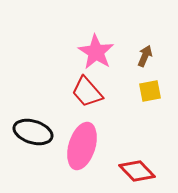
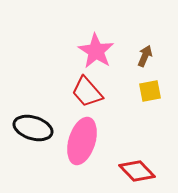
pink star: moved 1 px up
black ellipse: moved 4 px up
pink ellipse: moved 5 px up
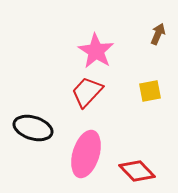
brown arrow: moved 13 px right, 22 px up
red trapezoid: rotated 84 degrees clockwise
pink ellipse: moved 4 px right, 13 px down
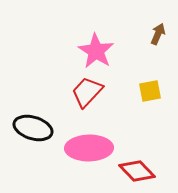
pink ellipse: moved 3 px right, 6 px up; rotated 72 degrees clockwise
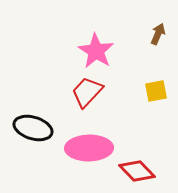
yellow square: moved 6 px right
